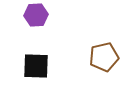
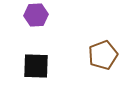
brown pentagon: moved 1 px left, 2 px up; rotated 8 degrees counterclockwise
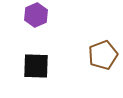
purple hexagon: rotated 20 degrees counterclockwise
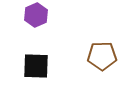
brown pentagon: moved 1 px left, 1 px down; rotated 20 degrees clockwise
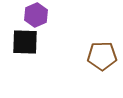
black square: moved 11 px left, 24 px up
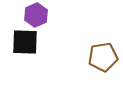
brown pentagon: moved 1 px right, 1 px down; rotated 8 degrees counterclockwise
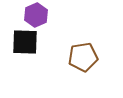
brown pentagon: moved 20 px left
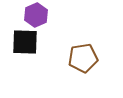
brown pentagon: moved 1 px down
